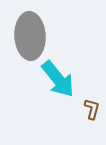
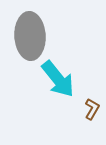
brown L-shape: rotated 15 degrees clockwise
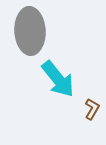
gray ellipse: moved 5 px up
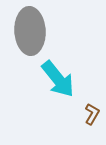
brown L-shape: moved 5 px down
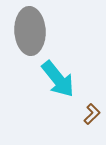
brown L-shape: rotated 15 degrees clockwise
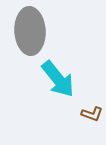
brown L-shape: rotated 65 degrees clockwise
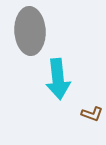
cyan arrow: rotated 33 degrees clockwise
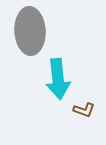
brown L-shape: moved 8 px left, 4 px up
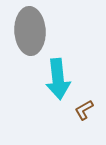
brown L-shape: rotated 130 degrees clockwise
